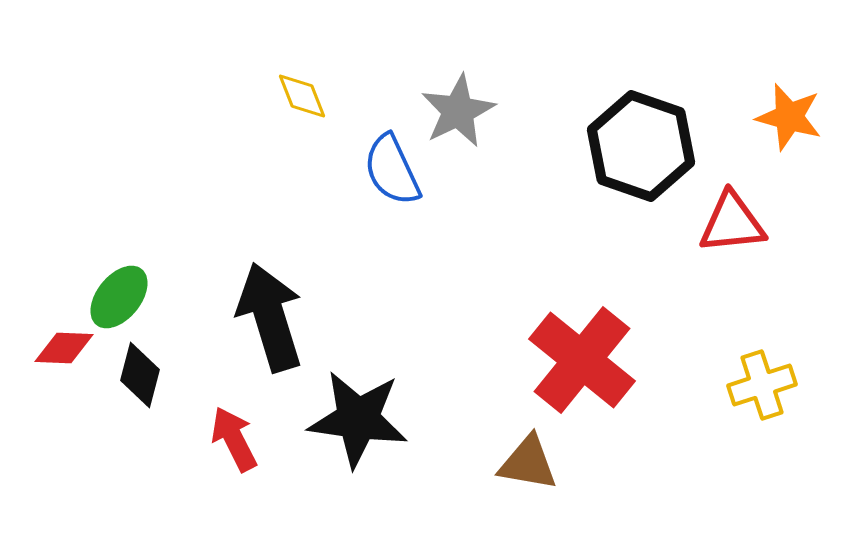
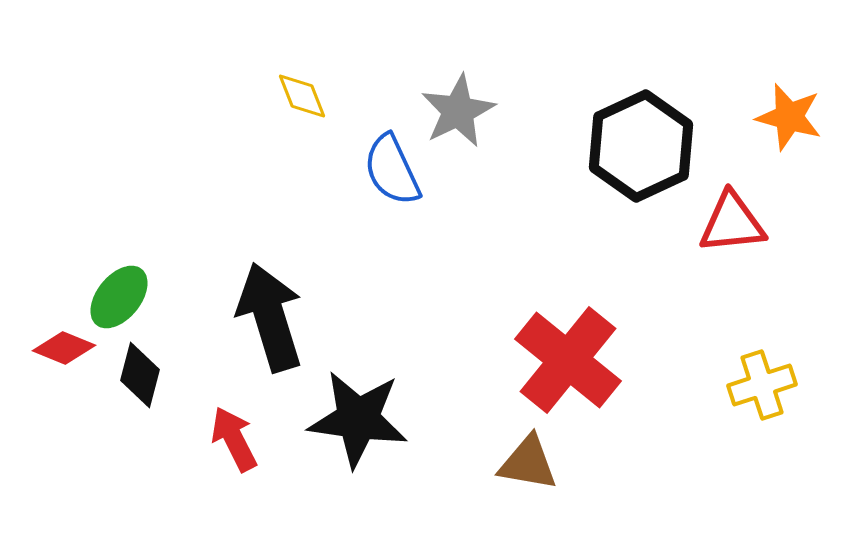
black hexagon: rotated 16 degrees clockwise
red diamond: rotated 20 degrees clockwise
red cross: moved 14 px left
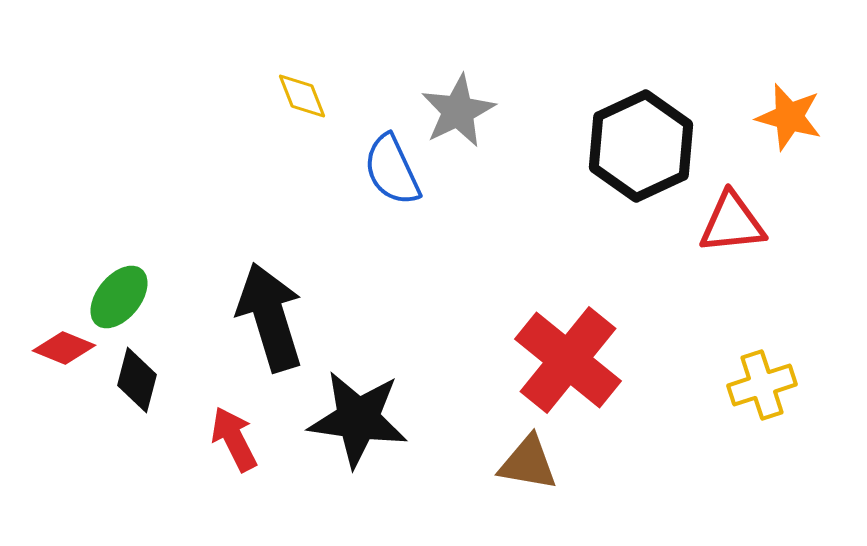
black diamond: moved 3 px left, 5 px down
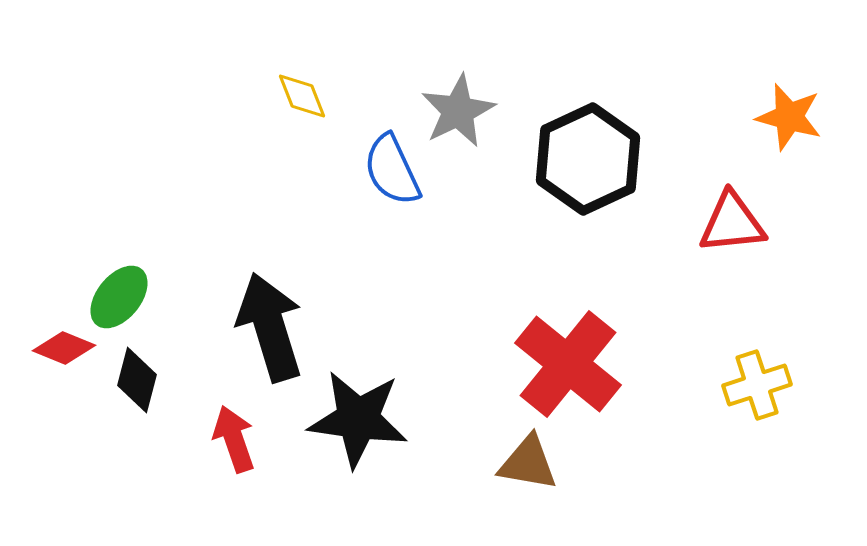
black hexagon: moved 53 px left, 13 px down
black arrow: moved 10 px down
red cross: moved 4 px down
yellow cross: moved 5 px left
red arrow: rotated 8 degrees clockwise
